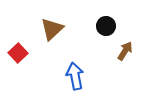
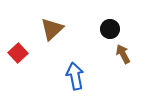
black circle: moved 4 px right, 3 px down
brown arrow: moved 2 px left, 3 px down; rotated 60 degrees counterclockwise
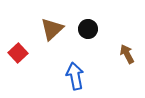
black circle: moved 22 px left
brown arrow: moved 4 px right
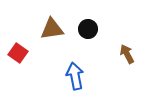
brown triangle: rotated 35 degrees clockwise
red square: rotated 12 degrees counterclockwise
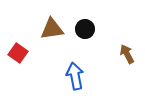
black circle: moved 3 px left
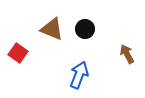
brown triangle: rotated 30 degrees clockwise
blue arrow: moved 4 px right, 1 px up; rotated 32 degrees clockwise
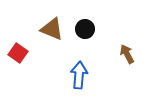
blue arrow: rotated 16 degrees counterclockwise
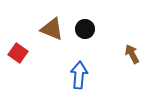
brown arrow: moved 5 px right
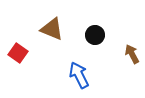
black circle: moved 10 px right, 6 px down
blue arrow: rotated 32 degrees counterclockwise
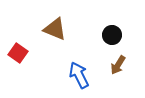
brown triangle: moved 3 px right
black circle: moved 17 px right
brown arrow: moved 14 px left, 11 px down; rotated 120 degrees counterclockwise
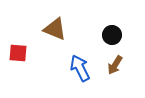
red square: rotated 30 degrees counterclockwise
brown arrow: moved 3 px left
blue arrow: moved 1 px right, 7 px up
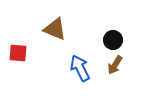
black circle: moved 1 px right, 5 px down
